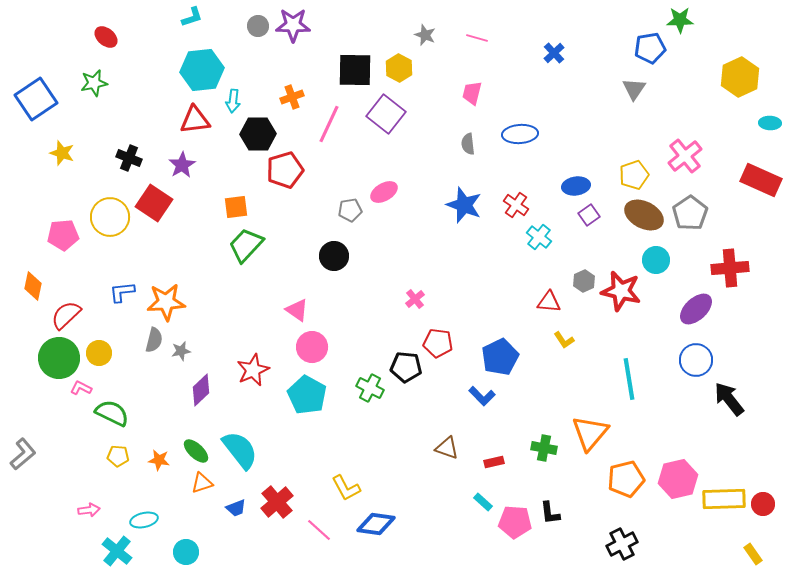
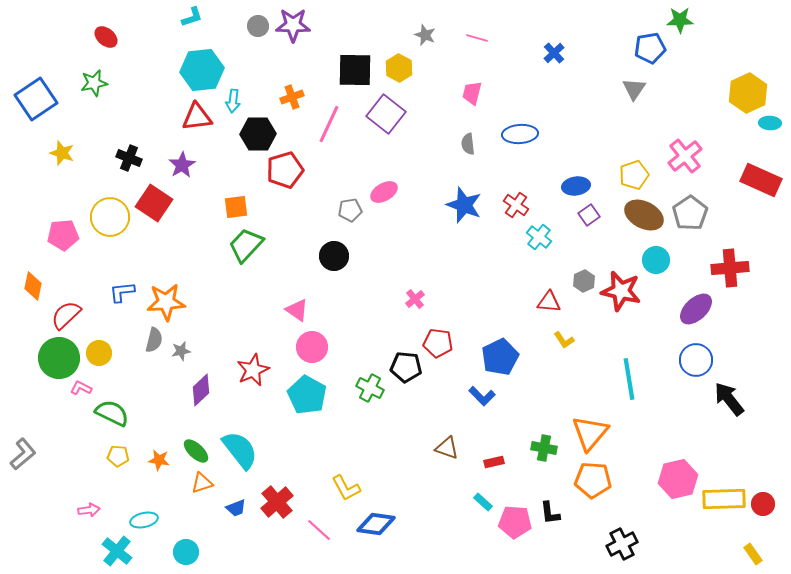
yellow hexagon at (740, 77): moved 8 px right, 16 px down
red triangle at (195, 120): moved 2 px right, 3 px up
orange pentagon at (626, 479): moved 33 px left, 1 px down; rotated 18 degrees clockwise
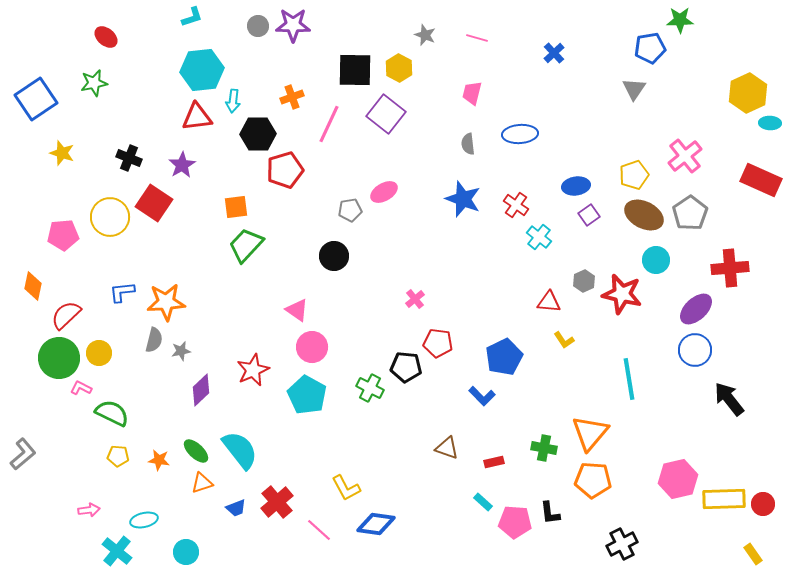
blue star at (464, 205): moved 1 px left, 6 px up
red star at (621, 291): moved 1 px right, 3 px down
blue pentagon at (500, 357): moved 4 px right
blue circle at (696, 360): moved 1 px left, 10 px up
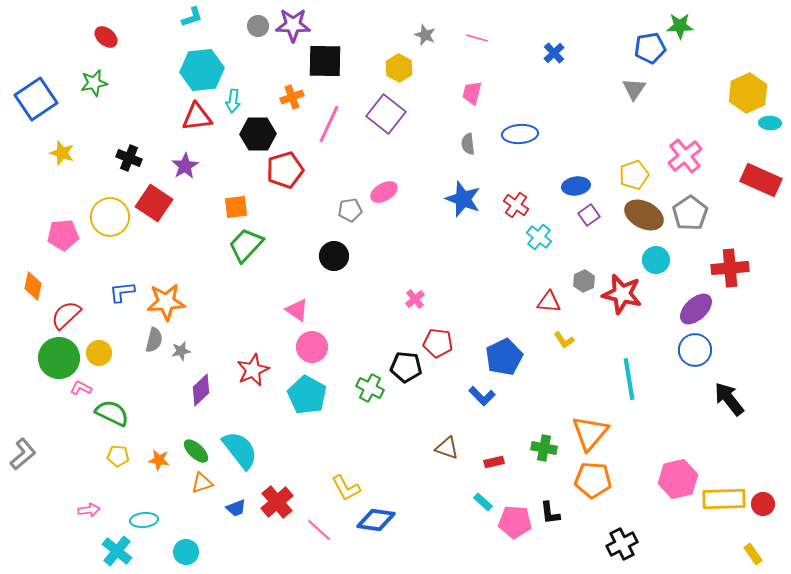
green star at (680, 20): moved 6 px down
black square at (355, 70): moved 30 px left, 9 px up
purple star at (182, 165): moved 3 px right, 1 px down
cyan ellipse at (144, 520): rotated 8 degrees clockwise
blue diamond at (376, 524): moved 4 px up
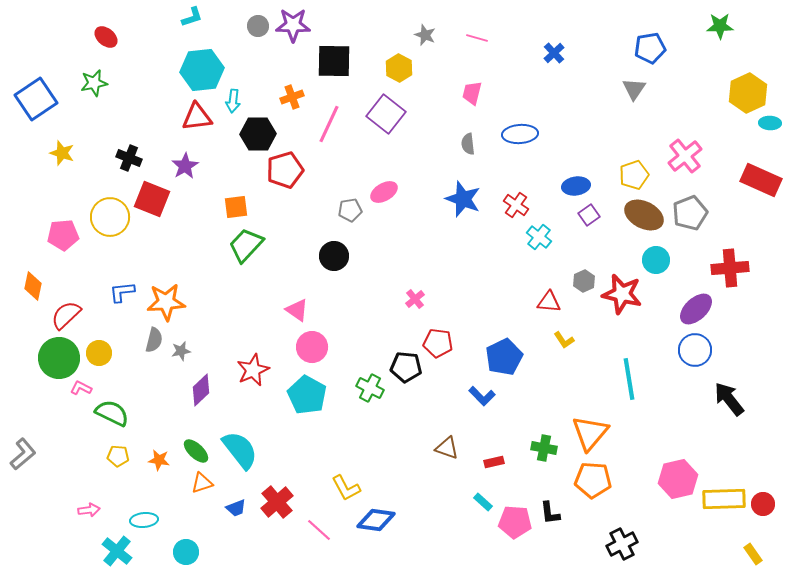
green star at (680, 26): moved 40 px right
black square at (325, 61): moved 9 px right
red square at (154, 203): moved 2 px left, 4 px up; rotated 12 degrees counterclockwise
gray pentagon at (690, 213): rotated 12 degrees clockwise
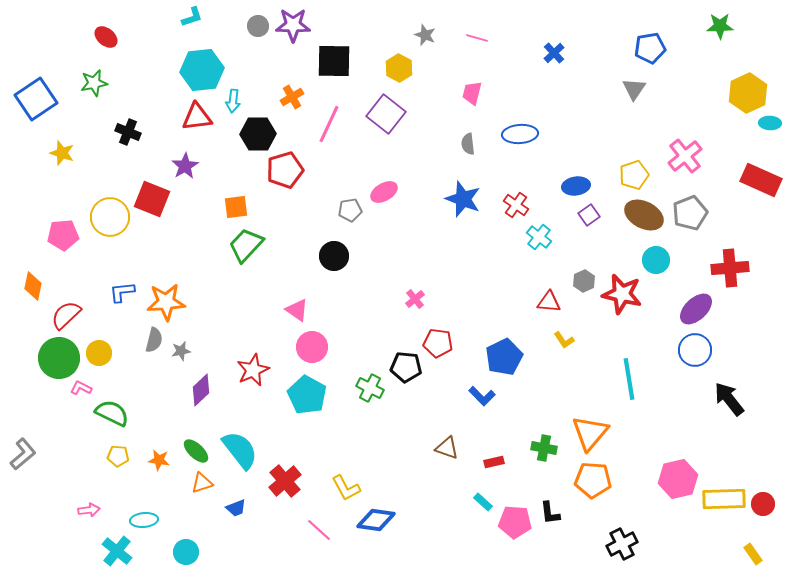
orange cross at (292, 97): rotated 10 degrees counterclockwise
black cross at (129, 158): moved 1 px left, 26 px up
red cross at (277, 502): moved 8 px right, 21 px up
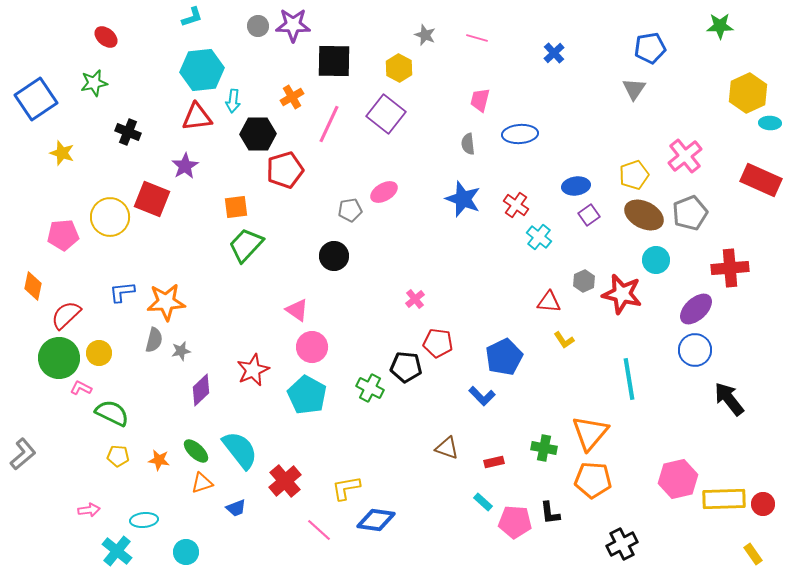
pink trapezoid at (472, 93): moved 8 px right, 7 px down
yellow L-shape at (346, 488): rotated 108 degrees clockwise
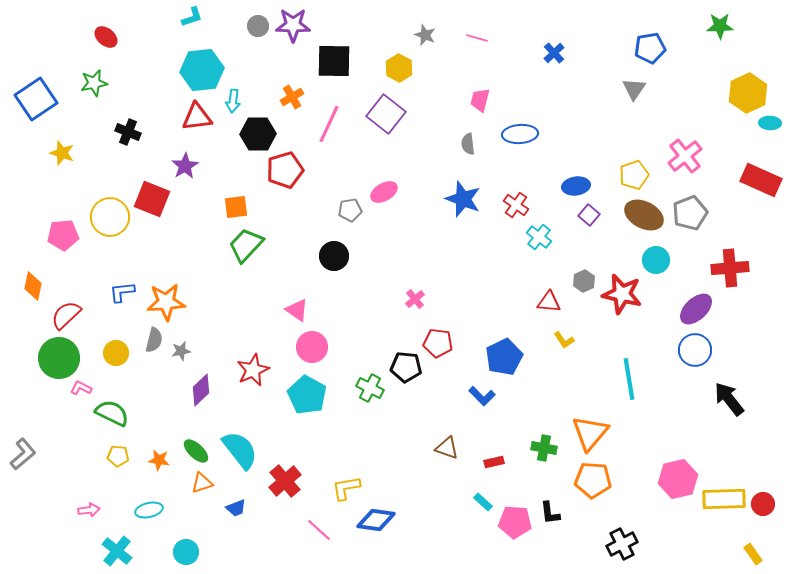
purple square at (589, 215): rotated 15 degrees counterclockwise
yellow circle at (99, 353): moved 17 px right
cyan ellipse at (144, 520): moved 5 px right, 10 px up; rotated 8 degrees counterclockwise
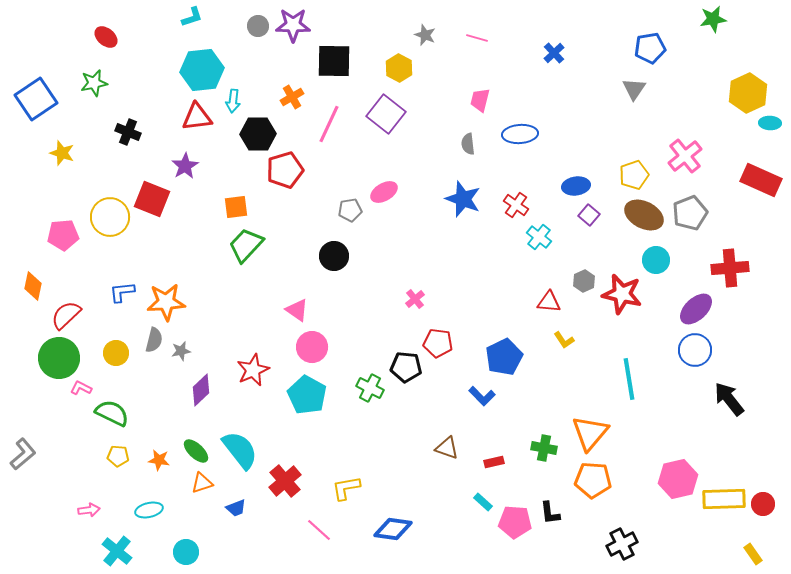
green star at (720, 26): moved 7 px left, 7 px up; rotated 8 degrees counterclockwise
blue diamond at (376, 520): moved 17 px right, 9 px down
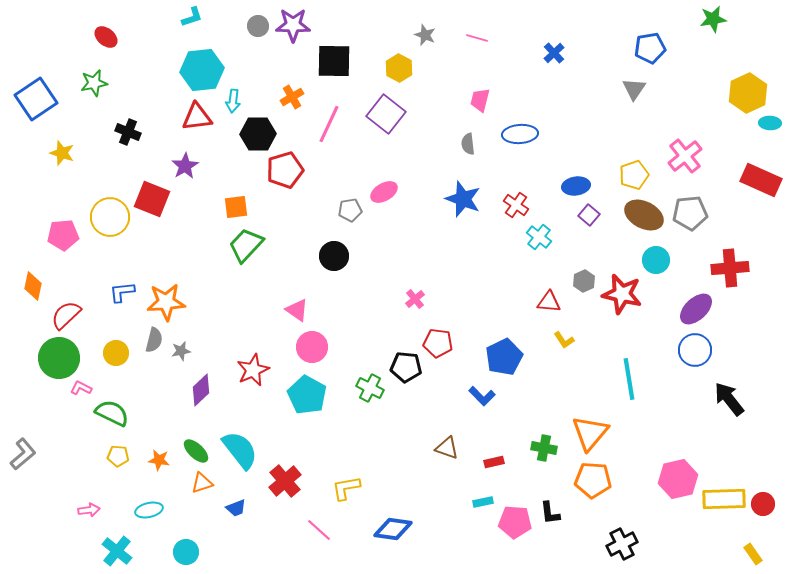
gray pentagon at (690, 213): rotated 16 degrees clockwise
cyan rectangle at (483, 502): rotated 54 degrees counterclockwise
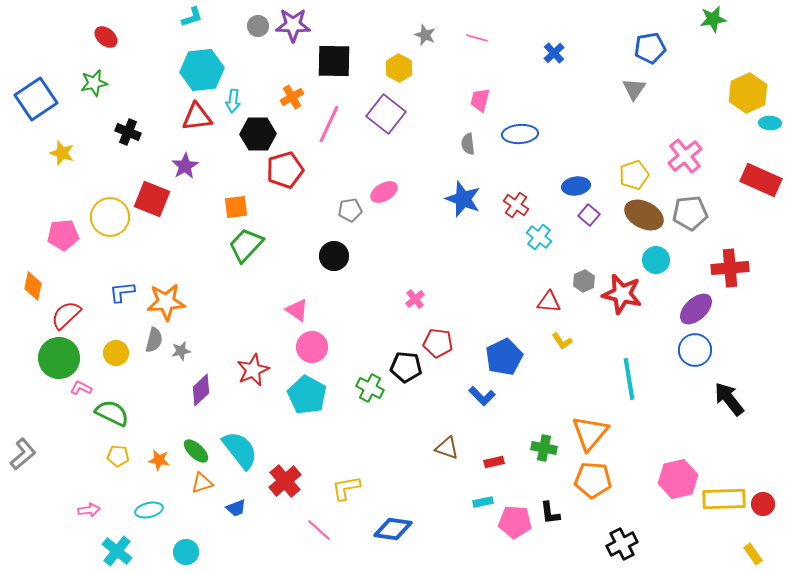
yellow L-shape at (564, 340): moved 2 px left, 1 px down
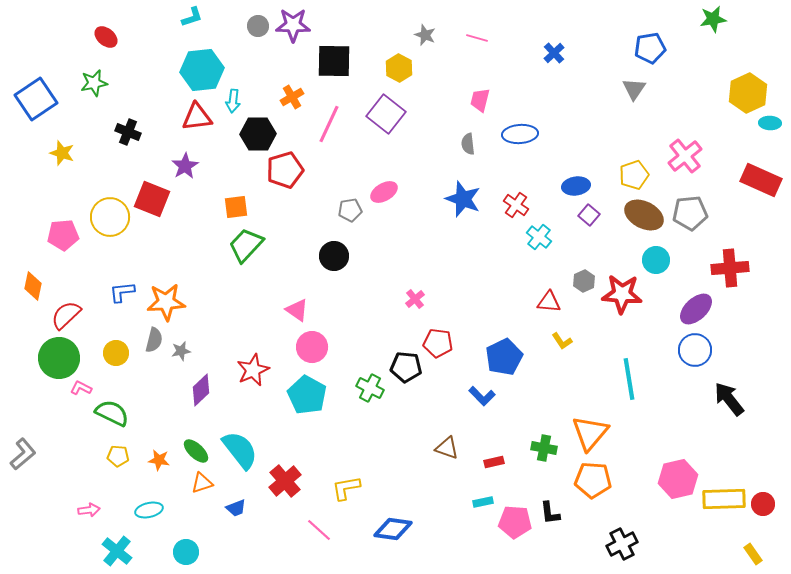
red star at (622, 294): rotated 9 degrees counterclockwise
